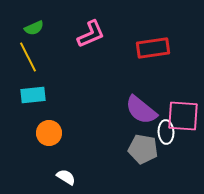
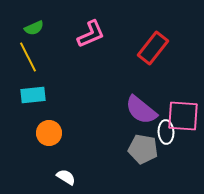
red rectangle: rotated 44 degrees counterclockwise
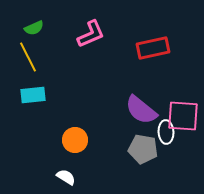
red rectangle: rotated 40 degrees clockwise
orange circle: moved 26 px right, 7 px down
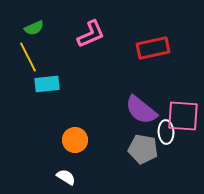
cyan rectangle: moved 14 px right, 11 px up
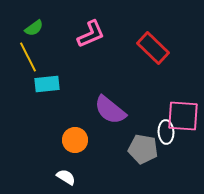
green semicircle: rotated 12 degrees counterclockwise
red rectangle: rotated 56 degrees clockwise
purple semicircle: moved 31 px left
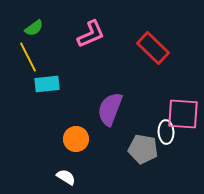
purple semicircle: moved 1 px up; rotated 72 degrees clockwise
pink square: moved 2 px up
orange circle: moved 1 px right, 1 px up
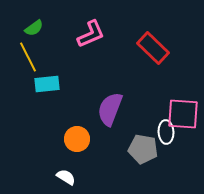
orange circle: moved 1 px right
